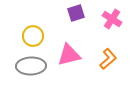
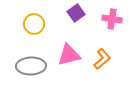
purple square: rotated 18 degrees counterclockwise
pink cross: rotated 24 degrees counterclockwise
yellow circle: moved 1 px right, 12 px up
orange L-shape: moved 6 px left
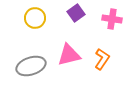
yellow circle: moved 1 px right, 6 px up
orange L-shape: rotated 15 degrees counterclockwise
gray ellipse: rotated 16 degrees counterclockwise
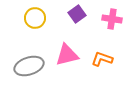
purple square: moved 1 px right, 1 px down
pink triangle: moved 2 px left
orange L-shape: rotated 105 degrees counterclockwise
gray ellipse: moved 2 px left
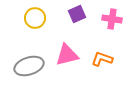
purple square: rotated 12 degrees clockwise
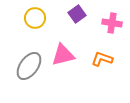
purple square: rotated 12 degrees counterclockwise
pink cross: moved 4 px down
pink triangle: moved 4 px left
gray ellipse: rotated 36 degrees counterclockwise
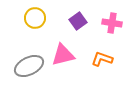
purple square: moved 1 px right, 7 px down
gray ellipse: rotated 28 degrees clockwise
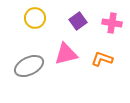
pink triangle: moved 3 px right, 1 px up
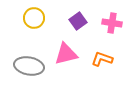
yellow circle: moved 1 px left
gray ellipse: rotated 36 degrees clockwise
